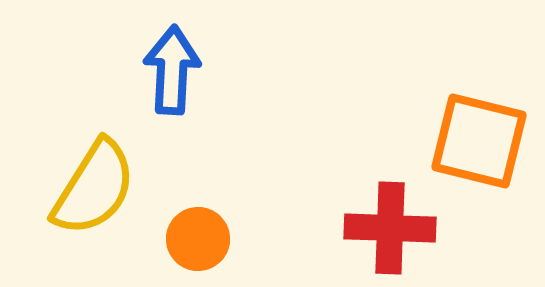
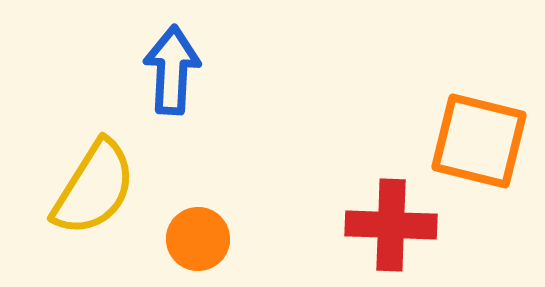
red cross: moved 1 px right, 3 px up
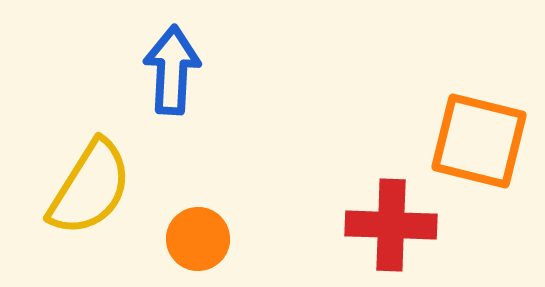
yellow semicircle: moved 4 px left
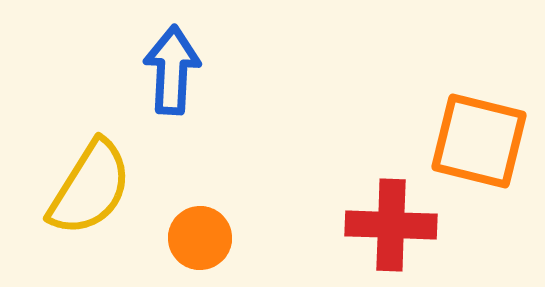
orange circle: moved 2 px right, 1 px up
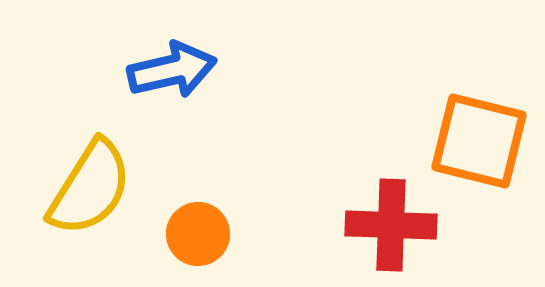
blue arrow: rotated 74 degrees clockwise
orange circle: moved 2 px left, 4 px up
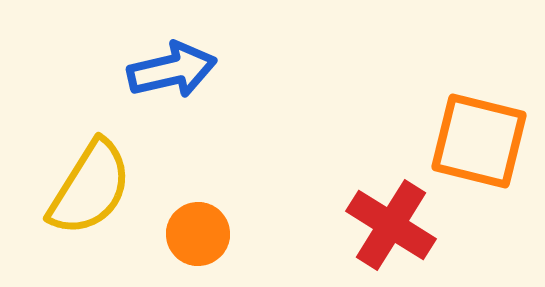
red cross: rotated 30 degrees clockwise
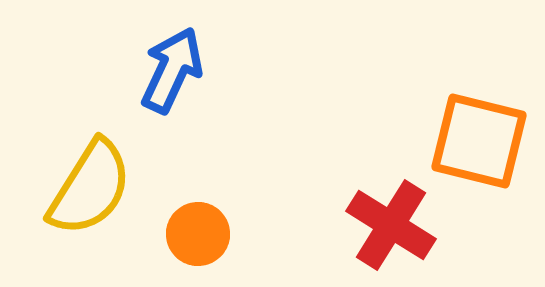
blue arrow: rotated 52 degrees counterclockwise
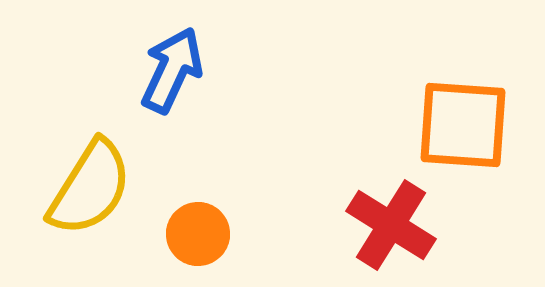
orange square: moved 16 px left, 16 px up; rotated 10 degrees counterclockwise
